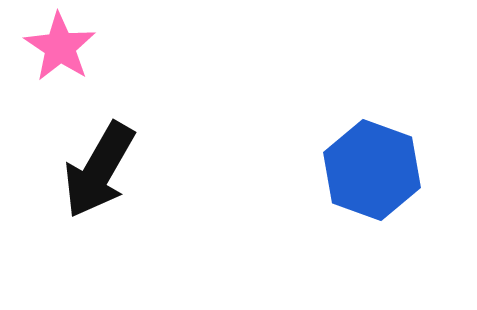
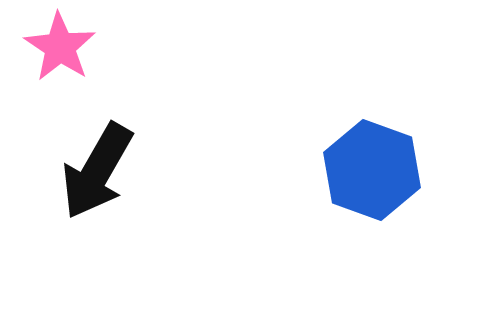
black arrow: moved 2 px left, 1 px down
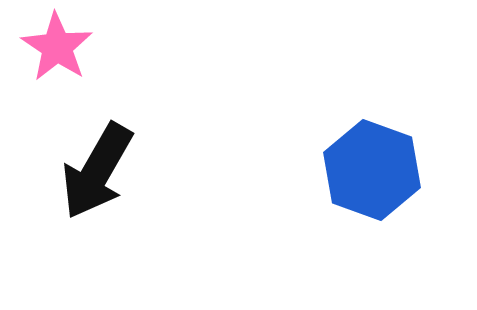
pink star: moved 3 px left
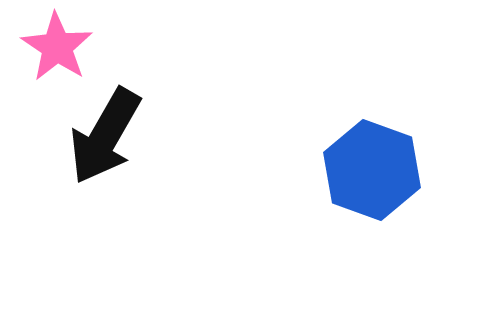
black arrow: moved 8 px right, 35 px up
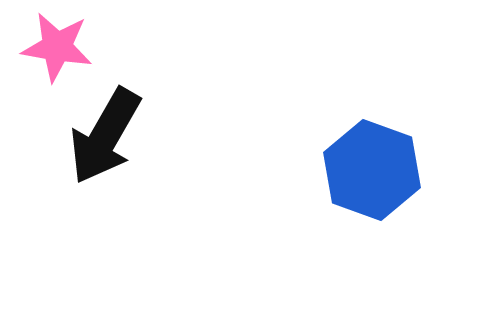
pink star: rotated 24 degrees counterclockwise
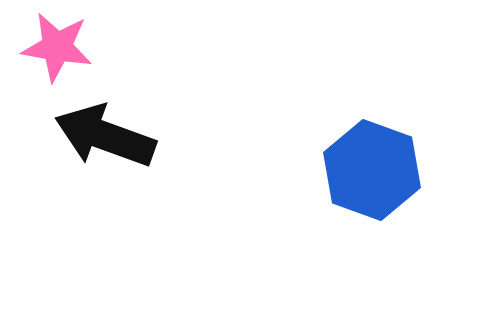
black arrow: rotated 80 degrees clockwise
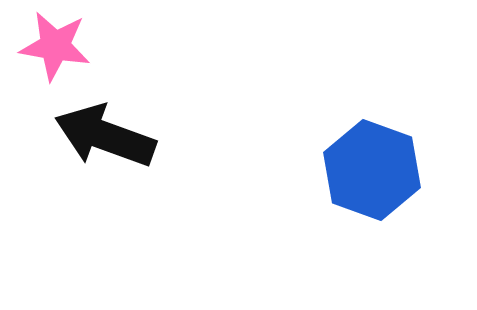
pink star: moved 2 px left, 1 px up
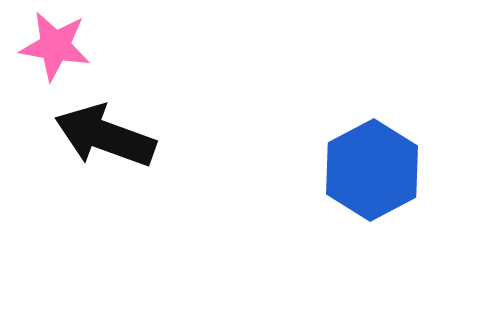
blue hexagon: rotated 12 degrees clockwise
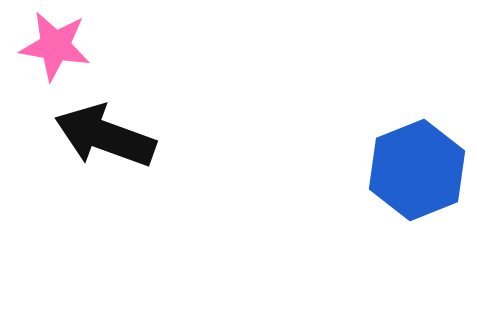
blue hexagon: moved 45 px right; rotated 6 degrees clockwise
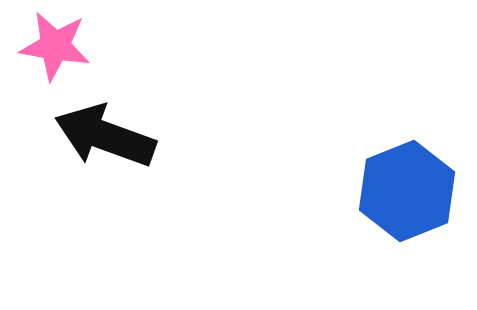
blue hexagon: moved 10 px left, 21 px down
